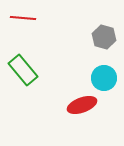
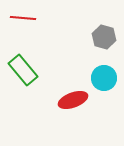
red ellipse: moved 9 px left, 5 px up
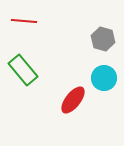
red line: moved 1 px right, 3 px down
gray hexagon: moved 1 px left, 2 px down
red ellipse: rotated 32 degrees counterclockwise
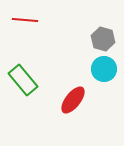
red line: moved 1 px right, 1 px up
green rectangle: moved 10 px down
cyan circle: moved 9 px up
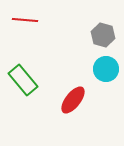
gray hexagon: moved 4 px up
cyan circle: moved 2 px right
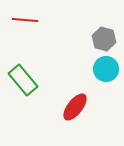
gray hexagon: moved 1 px right, 4 px down
red ellipse: moved 2 px right, 7 px down
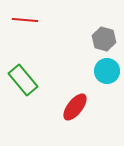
cyan circle: moved 1 px right, 2 px down
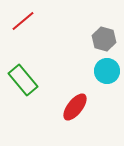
red line: moved 2 px left, 1 px down; rotated 45 degrees counterclockwise
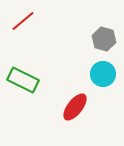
cyan circle: moved 4 px left, 3 px down
green rectangle: rotated 24 degrees counterclockwise
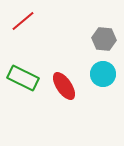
gray hexagon: rotated 10 degrees counterclockwise
green rectangle: moved 2 px up
red ellipse: moved 11 px left, 21 px up; rotated 72 degrees counterclockwise
